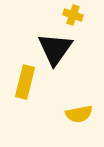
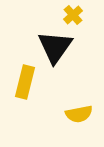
yellow cross: rotated 30 degrees clockwise
black triangle: moved 2 px up
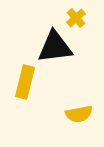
yellow cross: moved 3 px right, 3 px down
black triangle: rotated 48 degrees clockwise
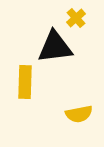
yellow rectangle: rotated 12 degrees counterclockwise
